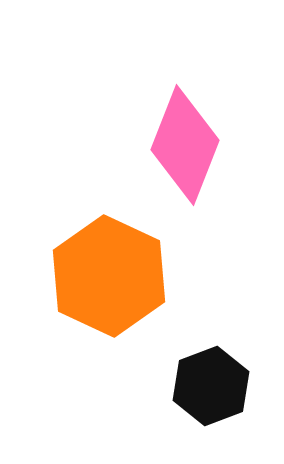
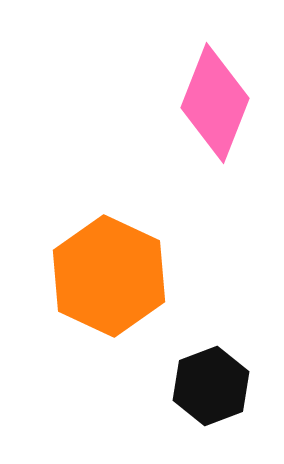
pink diamond: moved 30 px right, 42 px up
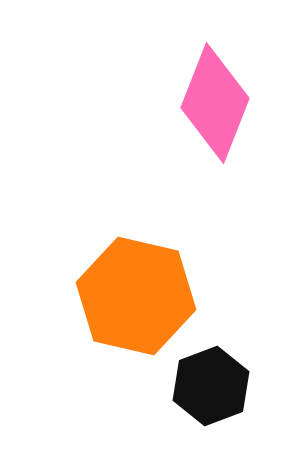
orange hexagon: moved 27 px right, 20 px down; rotated 12 degrees counterclockwise
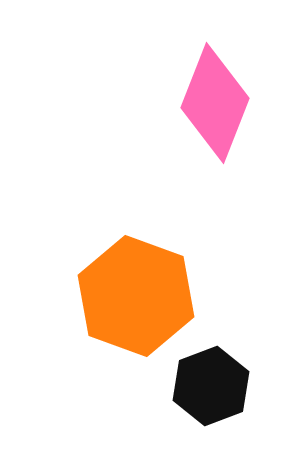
orange hexagon: rotated 7 degrees clockwise
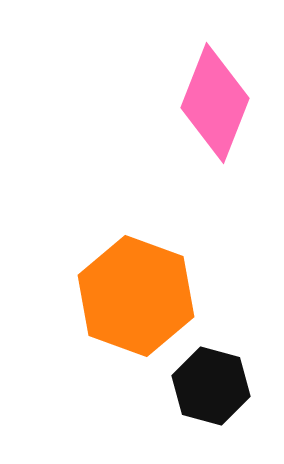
black hexagon: rotated 24 degrees counterclockwise
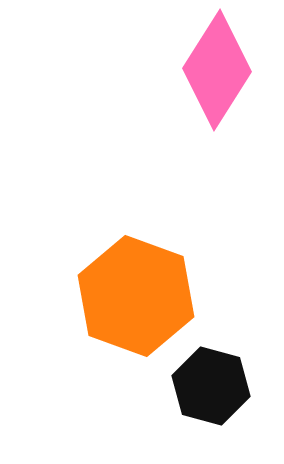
pink diamond: moved 2 px right, 33 px up; rotated 11 degrees clockwise
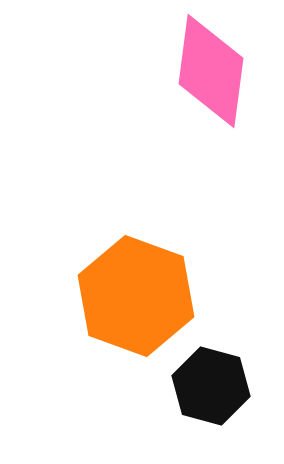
pink diamond: moved 6 px left, 1 px down; rotated 25 degrees counterclockwise
